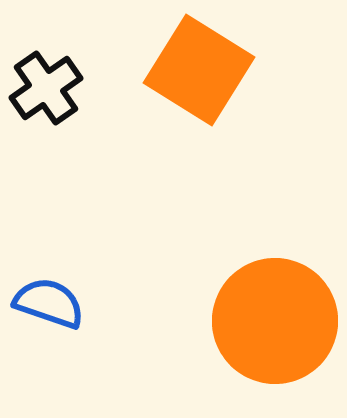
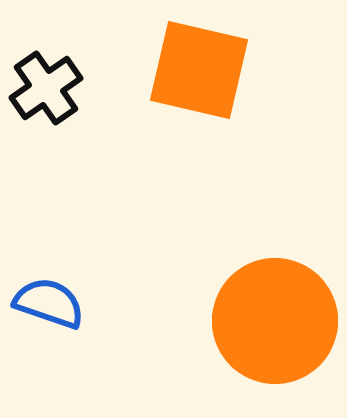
orange square: rotated 19 degrees counterclockwise
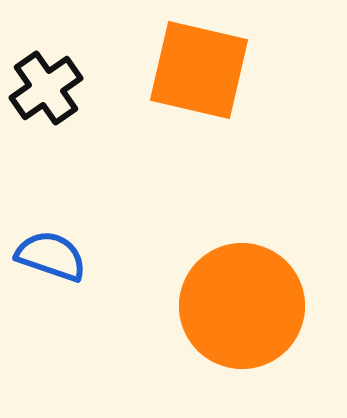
blue semicircle: moved 2 px right, 47 px up
orange circle: moved 33 px left, 15 px up
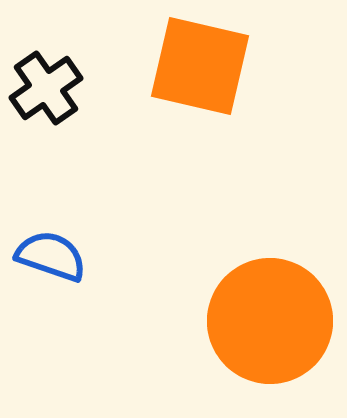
orange square: moved 1 px right, 4 px up
orange circle: moved 28 px right, 15 px down
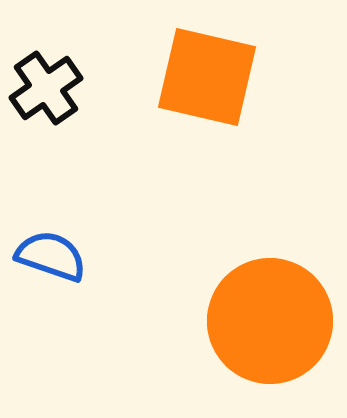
orange square: moved 7 px right, 11 px down
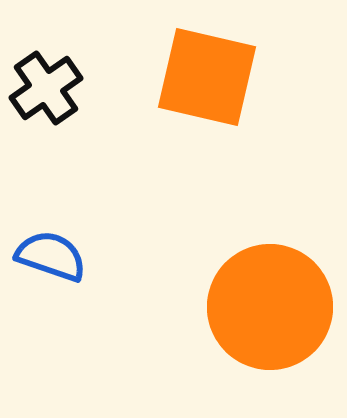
orange circle: moved 14 px up
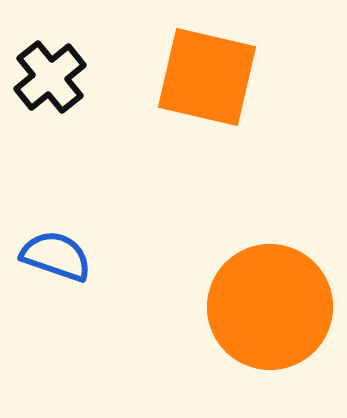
black cross: moved 4 px right, 11 px up; rotated 4 degrees counterclockwise
blue semicircle: moved 5 px right
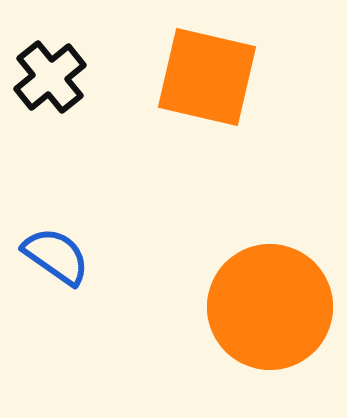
blue semicircle: rotated 16 degrees clockwise
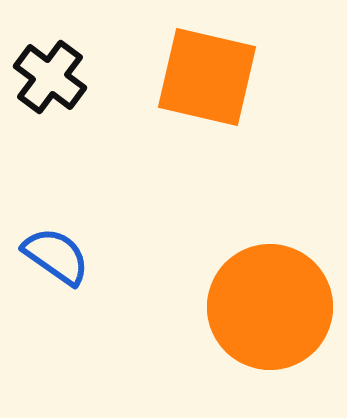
black cross: rotated 14 degrees counterclockwise
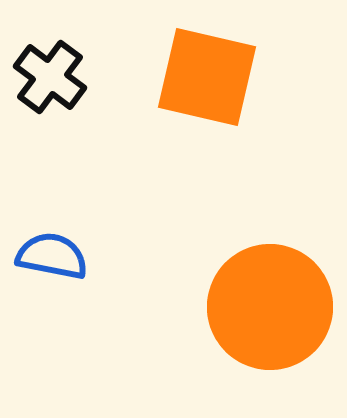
blue semicircle: moved 4 px left; rotated 24 degrees counterclockwise
